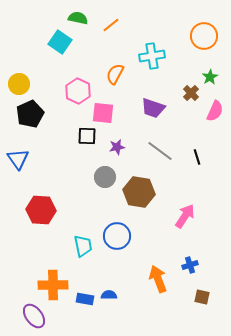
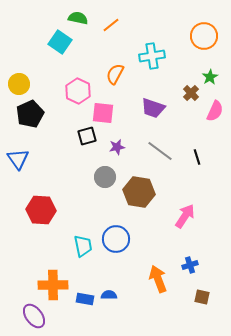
black square: rotated 18 degrees counterclockwise
blue circle: moved 1 px left, 3 px down
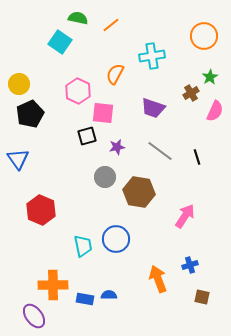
brown cross: rotated 14 degrees clockwise
red hexagon: rotated 20 degrees clockwise
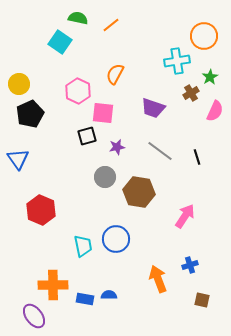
cyan cross: moved 25 px right, 5 px down
brown square: moved 3 px down
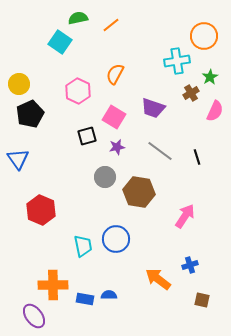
green semicircle: rotated 24 degrees counterclockwise
pink square: moved 11 px right, 4 px down; rotated 25 degrees clockwise
orange arrow: rotated 32 degrees counterclockwise
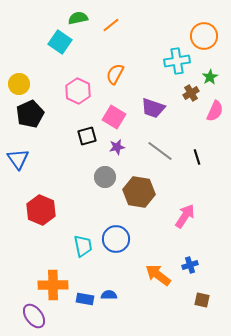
orange arrow: moved 4 px up
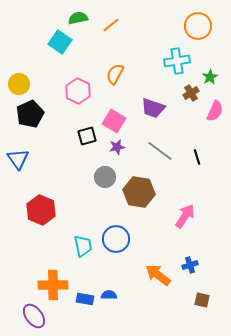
orange circle: moved 6 px left, 10 px up
pink square: moved 4 px down
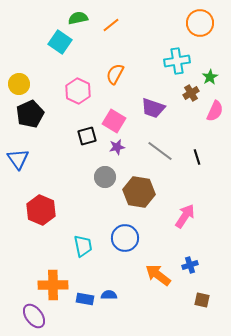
orange circle: moved 2 px right, 3 px up
blue circle: moved 9 px right, 1 px up
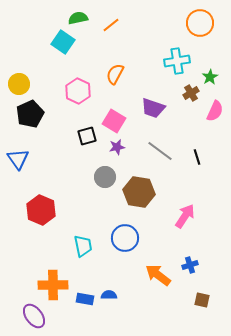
cyan square: moved 3 px right
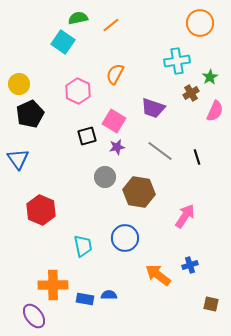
brown square: moved 9 px right, 4 px down
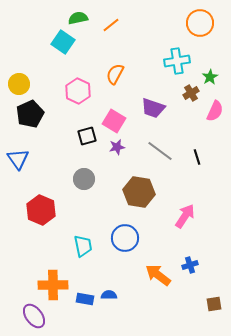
gray circle: moved 21 px left, 2 px down
brown square: moved 3 px right; rotated 21 degrees counterclockwise
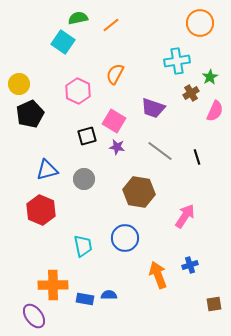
purple star: rotated 21 degrees clockwise
blue triangle: moved 29 px right, 11 px down; rotated 50 degrees clockwise
orange arrow: rotated 32 degrees clockwise
